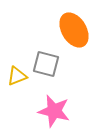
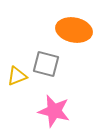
orange ellipse: rotated 48 degrees counterclockwise
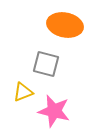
orange ellipse: moved 9 px left, 5 px up
yellow triangle: moved 6 px right, 16 px down
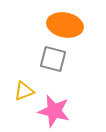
gray square: moved 7 px right, 5 px up
yellow triangle: moved 1 px right, 1 px up
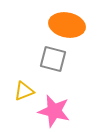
orange ellipse: moved 2 px right
